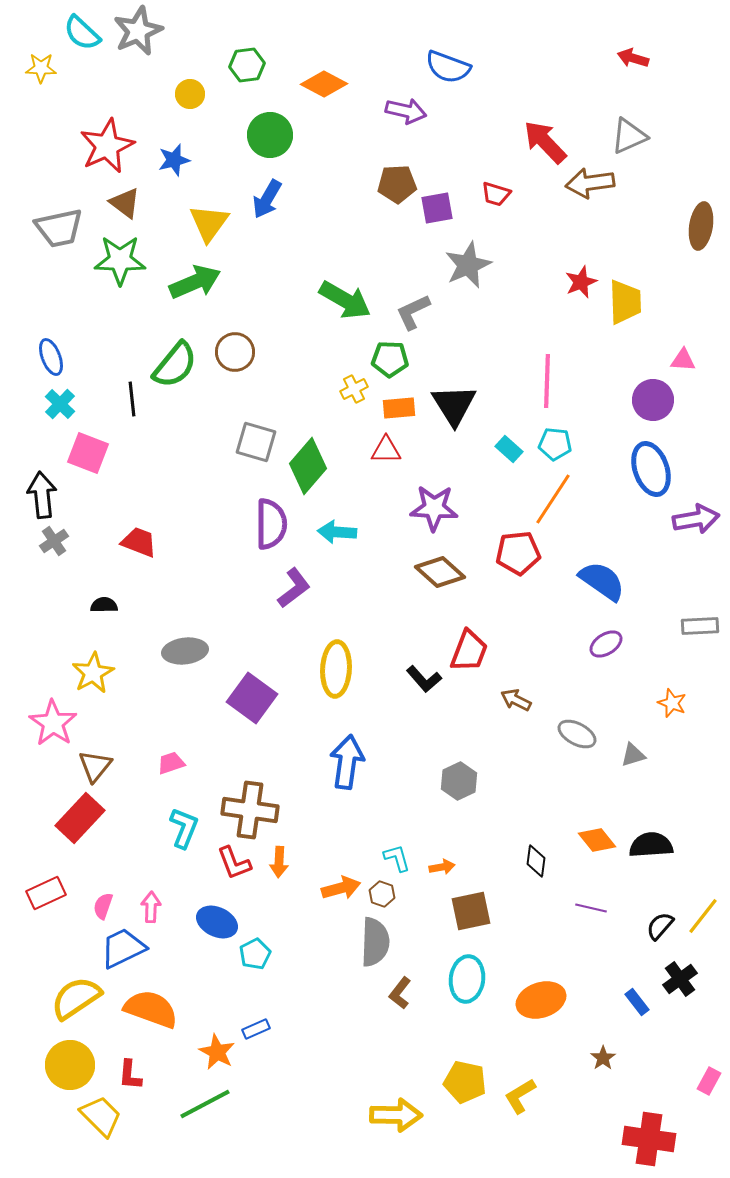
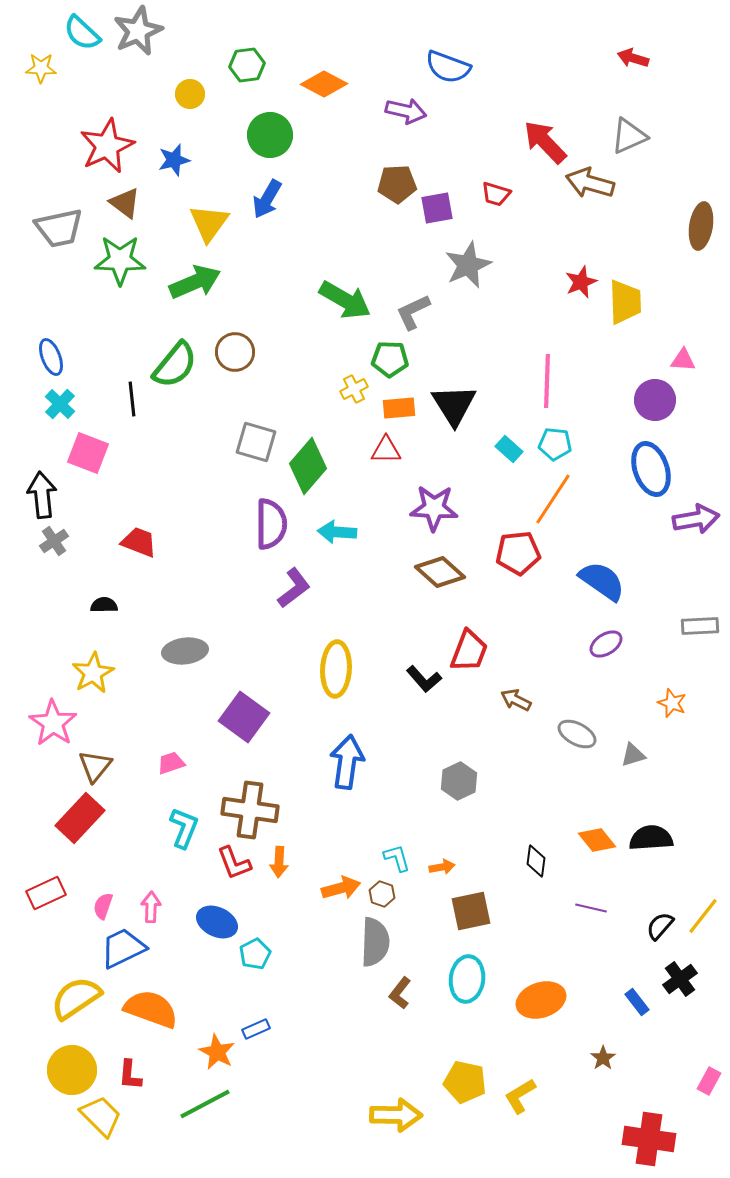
brown arrow at (590, 183): rotated 24 degrees clockwise
purple circle at (653, 400): moved 2 px right
purple square at (252, 698): moved 8 px left, 19 px down
black semicircle at (651, 845): moved 7 px up
yellow circle at (70, 1065): moved 2 px right, 5 px down
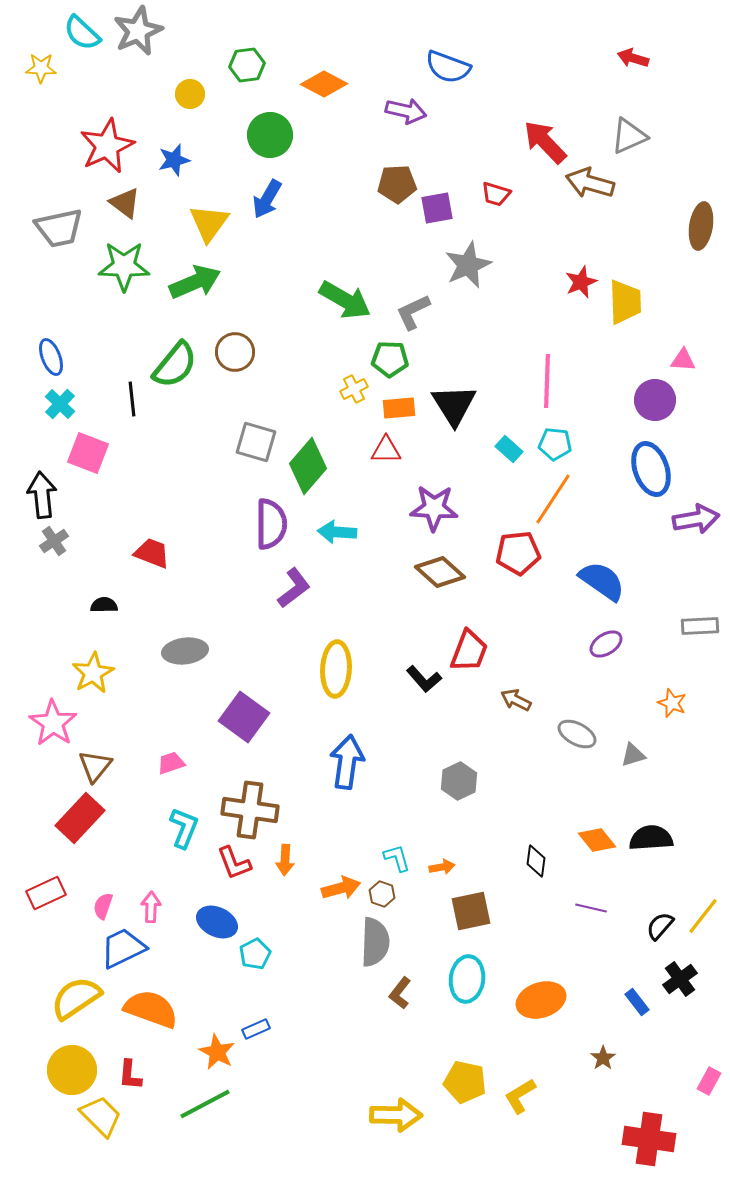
green star at (120, 260): moved 4 px right, 6 px down
red trapezoid at (139, 542): moved 13 px right, 11 px down
orange arrow at (279, 862): moved 6 px right, 2 px up
